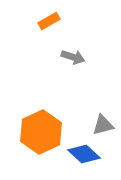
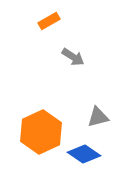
gray arrow: rotated 15 degrees clockwise
gray triangle: moved 5 px left, 8 px up
blue diamond: rotated 8 degrees counterclockwise
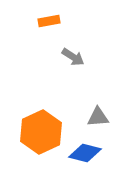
orange rectangle: rotated 20 degrees clockwise
gray triangle: rotated 10 degrees clockwise
blue diamond: moved 1 px right, 1 px up; rotated 20 degrees counterclockwise
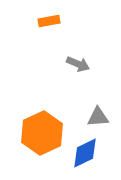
gray arrow: moved 5 px right, 7 px down; rotated 10 degrees counterclockwise
orange hexagon: moved 1 px right, 1 px down
blue diamond: rotated 40 degrees counterclockwise
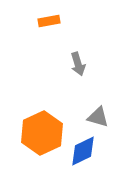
gray arrow: rotated 50 degrees clockwise
gray triangle: rotated 20 degrees clockwise
blue diamond: moved 2 px left, 2 px up
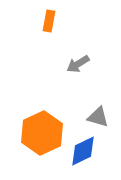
orange rectangle: rotated 70 degrees counterclockwise
gray arrow: rotated 75 degrees clockwise
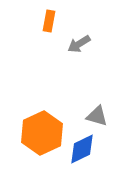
gray arrow: moved 1 px right, 20 px up
gray triangle: moved 1 px left, 1 px up
blue diamond: moved 1 px left, 2 px up
